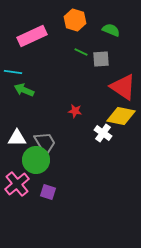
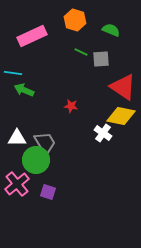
cyan line: moved 1 px down
red star: moved 4 px left, 5 px up
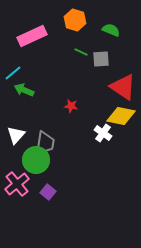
cyan line: rotated 48 degrees counterclockwise
white triangle: moved 1 px left, 3 px up; rotated 48 degrees counterclockwise
gray trapezoid: rotated 40 degrees clockwise
purple square: rotated 21 degrees clockwise
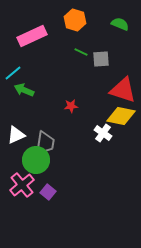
green semicircle: moved 9 px right, 6 px up
red triangle: moved 3 px down; rotated 16 degrees counterclockwise
red star: rotated 16 degrees counterclockwise
white triangle: rotated 24 degrees clockwise
pink cross: moved 5 px right, 1 px down
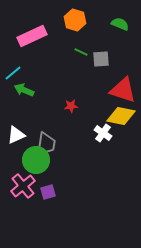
gray trapezoid: moved 1 px right, 1 px down
pink cross: moved 1 px right, 1 px down
purple square: rotated 35 degrees clockwise
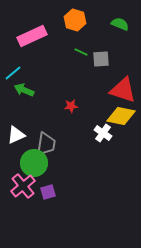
green circle: moved 2 px left, 3 px down
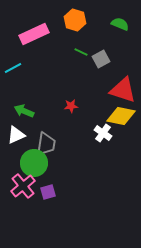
pink rectangle: moved 2 px right, 2 px up
gray square: rotated 24 degrees counterclockwise
cyan line: moved 5 px up; rotated 12 degrees clockwise
green arrow: moved 21 px down
